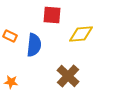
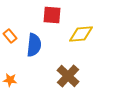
orange rectangle: rotated 24 degrees clockwise
orange star: moved 1 px left, 2 px up
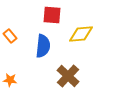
blue semicircle: moved 9 px right, 1 px down
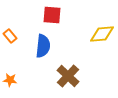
yellow diamond: moved 21 px right
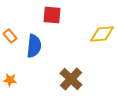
blue semicircle: moved 9 px left
brown cross: moved 3 px right, 3 px down
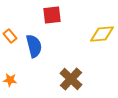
red square: rotated 12 degrees counterclockwise
blue semicircle: rotated 20 degrees counterclockwise
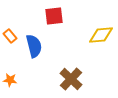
red square: moved 2 px right, 1 px down
yellow diamond: moved 1 px left, 1 px down
